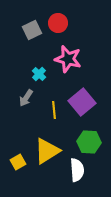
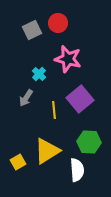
purple square: moved 2 px left, 3 px up
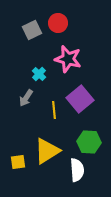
yellow square: rotated 21 degrees clockwise
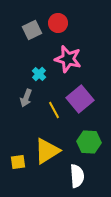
gray arrow: rotated 12 degrees counterclockwise
yellow line: rotated 24 degrees counterclockwise
white semicircle: moved 6 px down
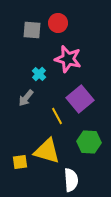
gray square: rotated 30 degrees clockwise
gray arrow: rotated 18 degrees clockwise
yellow line: moved 3 px right, 6 px down
yellow triangle: rotated 48 degrees clockwise
yellow square: moved 2 px right
white semicircle: moved 6 px left, 4 px down
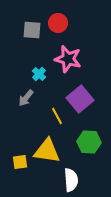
yellow triangle: rotated 8 degrees counterclockwise
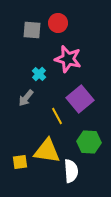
white semicircle: moved 9 px up
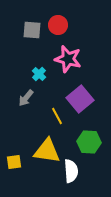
red circle: moved 2 px down
yellow square: moved 6 px left
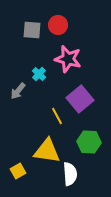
gray arrow: moved 8 px left, 7 px up
yellow square: moved 4 px right, 9 px down; rotated 21 degrees counterclockwise
white semicircle: moved 1 px left, 3 px down
